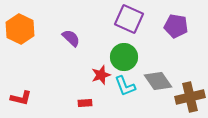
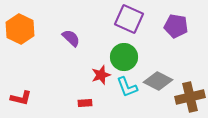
gray diamond: rotated 28 degrees counterclockwise
cyan L-shape: moved 2 px right, 1 px down
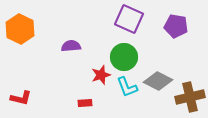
purple semicircle: moved 8 px down; rotated 48 degrees counterclockwise
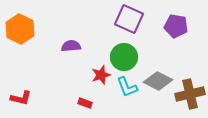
brown cross: moved 3 px up
red rectangle: rotated 24 degrees clockwise
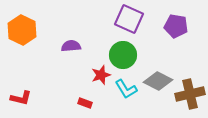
orange hexagon: moved 2 px right, 1 px down
green circle: moved 1 px left, 2 px up
cyan L-shape: moved 1 px left, 2 px down; rotated 10 degrees counterclockwise
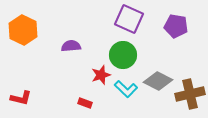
orange hexagon: moved 1 px right
cyan L-shape: rotated 15 degrees counterclockwise
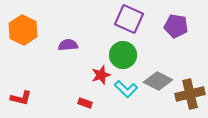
purple semicircle: moved 3 px left, 1 px up
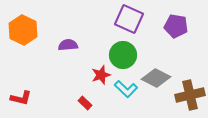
gray diamond: moved 2 px left, 3 px up
brown cross: moved 1 px down
red rectangle: rotated 24 degrees clockwise
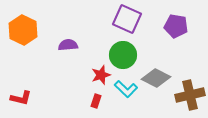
purple square: moved 2 px left
red rectangle: moved 11 px right, 2 px up; rotated 64 degrees clockwise
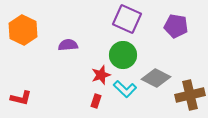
cyan L-shape: moved 1 px left
